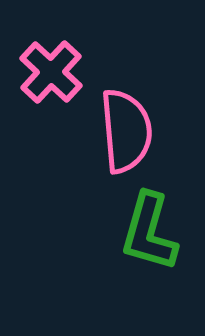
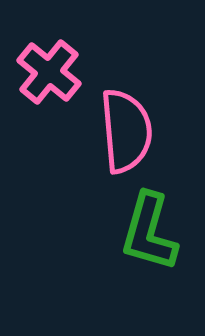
pink cross: moved 2 px left; rotated 4 degrees counterclockwise
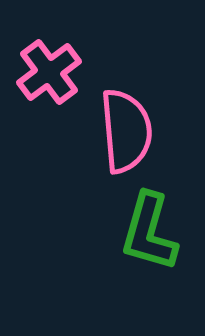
pink cross: rotated 14 degrees clockwise
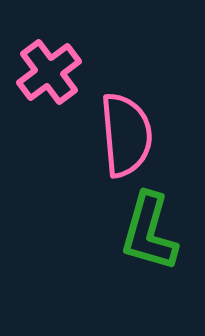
pink semicircle: moved 4 px down
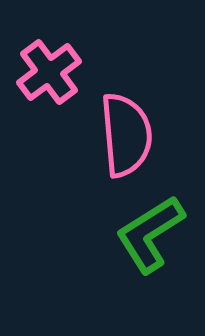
green L-shape: moved 1 px right, 2 px down; rotated 42 degrees clockwise
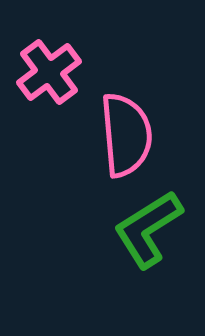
green L-shape: moved 2 px left, 5 px up
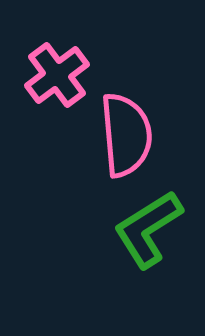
pink cross: moved 8 px right, 3 px down
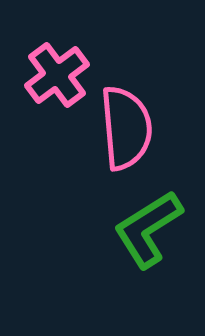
pink semicircle: moved 7 px up
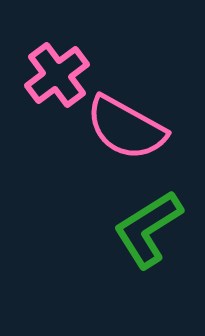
pink semicircle: rotated 124 degrees clockwise
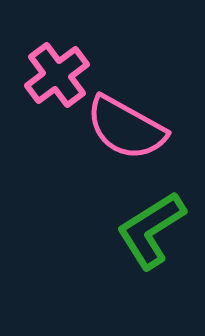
green L-shape: moved 3 px right, 1 px down
